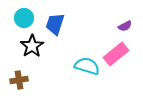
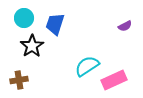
pink rectangle: moved 2 px left, 26 px down; rotated 15 degrees clockwise
cyan semicircle: rotated 50 degrees counterclockwise
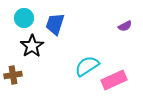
brown cross: moved 6 px left, 5 px up
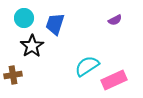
purple semicircle: moved 10 px left, 6 px up
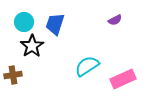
cyan circle: moved 4 px down
pink rectangle: moved 9 px right, 1 px up
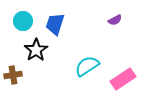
cyan circle: moved 1 px left, 1 px up
black star: moved 4 px right, 4 px down
pink rectangle: rotated 10 degrees counterclockwise
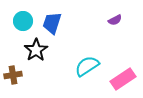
blue trapezoid: moved 3 px left, 1 px up
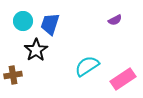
blue trapezoid: moved 2 px left, 1 px down
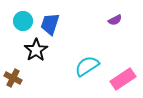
brown cross: moved 3 px down; rotated 36 degrees clockwise
